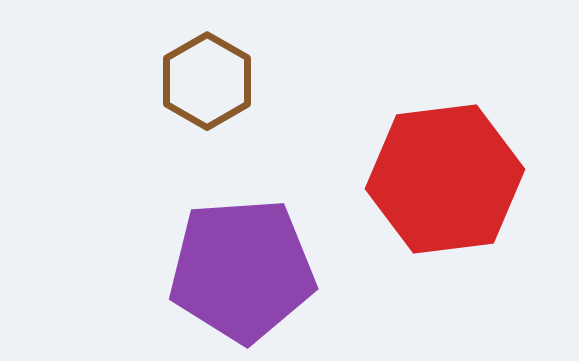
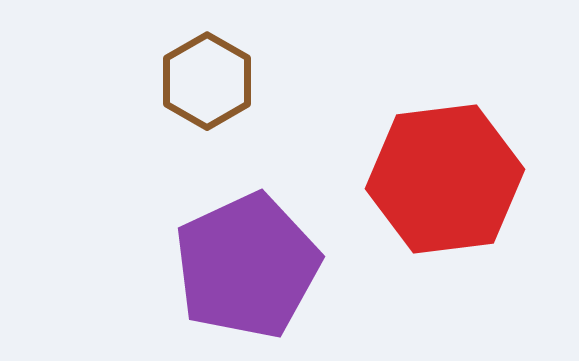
purple pentagon: moved 5 px right, 4 px up; rotated 21 degrees counterclockwise
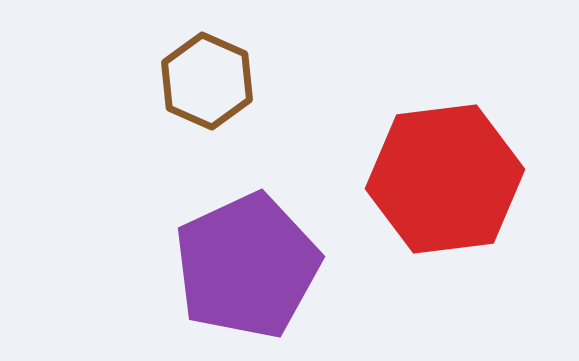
brown hexagon: rotated 6 degrees counterclockwise
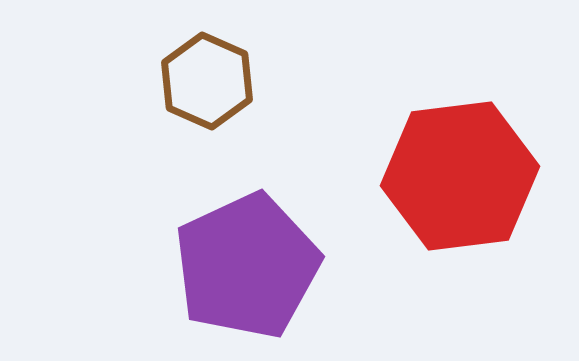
red hexagon: moved 15 px right, 3 px up
